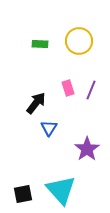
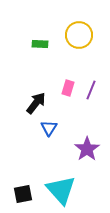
yellow circle: moved 6 px up
pink rectangle: rotated 35 degrees clockwise
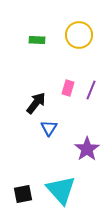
green rectangle: moved 3 px left, 4 px up
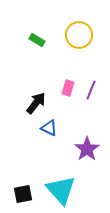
green rectangle: rotated 28 degrees clockwise
blue triangle: rotated 36 degrees counterclockwise
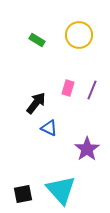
purple line: moved 1 px right
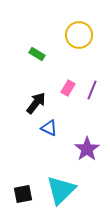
green rectangle: moved 14 px down
pink rectangle: rotated 14 degrees clockwise
cyan triangle: rotated 28 degrees clockwise
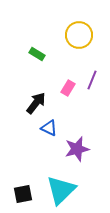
purple line: moved 10 px up
purple star: moved 10 px left; rotated 20 degrees clockwise
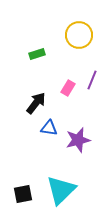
green rectangle: rotated 49 degrees counterclockwise
blue triangle: rotated 18 degrees counterclockwise
purple star: moved 1 px right, 9 px up
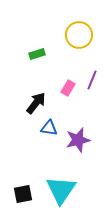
cyan triangle: rotated 12 degrees counterclockwise
